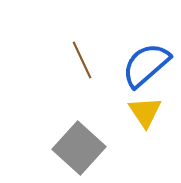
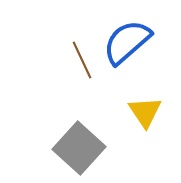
blue semicircle: moved 19 px left, 23 px up
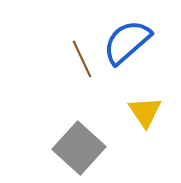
brown line: moved 1 px up
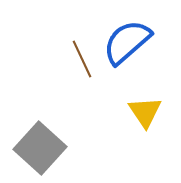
gray square: moved 39 px left
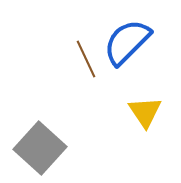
blue semicircle: rotated 4 degrees counterclockwise
brown line: moved 4 px right
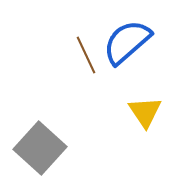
blue semicircle: rotated 4 degrees clockwise
brown line: moved 4 px up
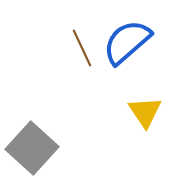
brown line: moved 4 px left, 7 px up
gray square: moved 8 px left
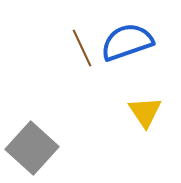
blue semicircle: rotated 22 degrees clockwise
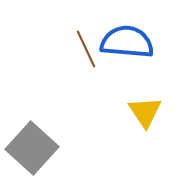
blue semicircle: rotated 24 degrees clockwise
brown line: moved 4 px right, 1 px down
